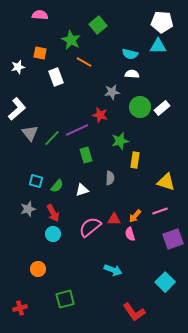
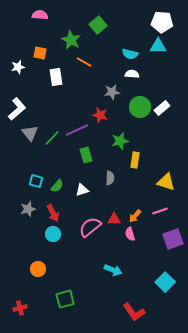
white rectangle at (56, 77): rotated 12 degrees clockwise
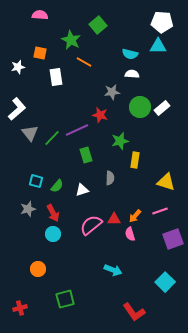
pink semicircle at (90, 227): moved 1 px right, 2 px up
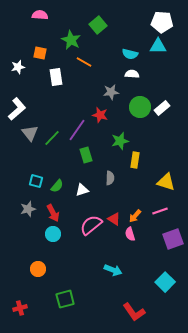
gray star at (112, 92): moved 1 px left
purple line at (77, 130): rotated 30 degrees counterclockwise
red triangle at (114, 219): rotated 32 degrees clockwise
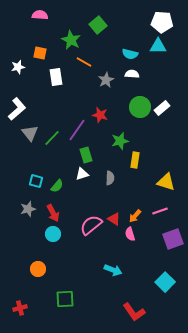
gray star at (111, 92): moved 5 px left, 12 px up; rotated 21 degrees counterclockwise
white triangle at (82, 190): moved 16 px up
green square at (65, 299): rotated 12 degrees clockwise
